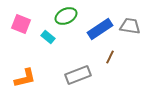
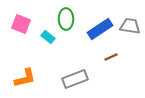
green ellipse: moved 3 px down; rotated 65 degrees counterclockwise
brown line: moved 1 px right; rotated 40 degrees clockwise
gray rectangle: moved 3 px left, 4 px down
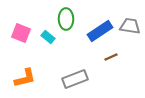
pink square: moved 9 px down
blue rectangle: moved 2 px down
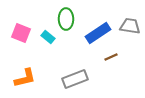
blue rectangle: moved 2 px left, 2 px down
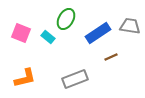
green ellipse: rotated 30 degrees clockwise
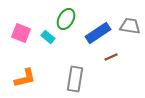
gray rectangle: rotated 60 degrees counterclockwise
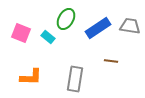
blue rectangle: moved 5 px up
brown line: moved 4 px down; rotated 32 degrees clockwise
orange L-shape: moved 6 px right, 1 px up; rotated 15 degrees clockwise
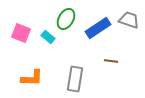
gray trapezoid: moved 1 px left, 6 px up; rotated 10 degrees clockwise
orange L-shape: moved 1 px right, 1 px down
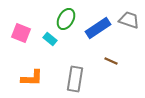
cyan rectangle: moved 2 px right, 2 px down
brown line: rotated 16 degrees clockwise
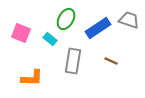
gray rectangle: moved 2 px left, 18 px up
